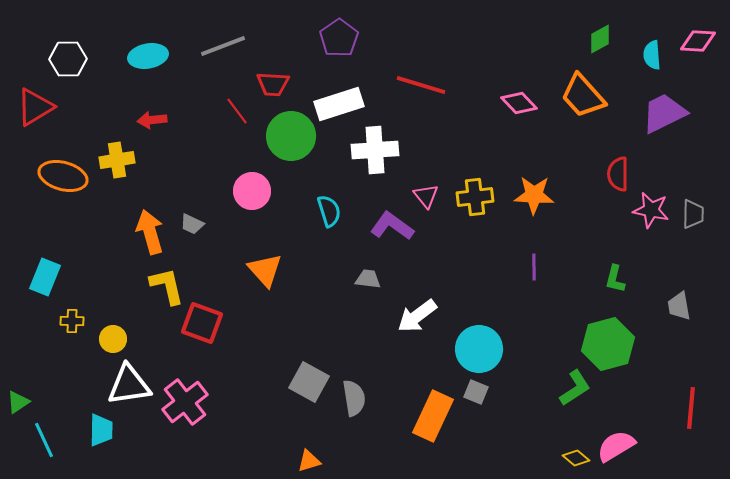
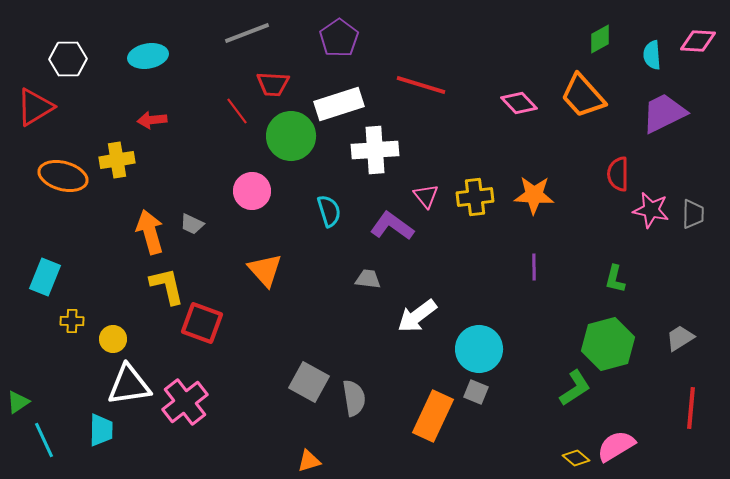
gray line at (223, 46): moved 24 px right, 13 px up
gray trapezoid at (679, 306): moved 1 px right, 32 px down; rotated 68 degrees clockwise
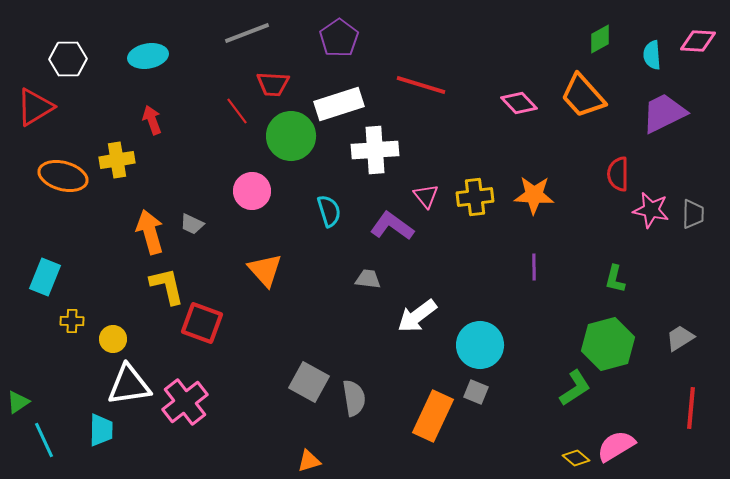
red arrow at (152, 120): rotated 76 degrees clockwise
cyan circle at (479, 349): moved 1 px right, 4 px up
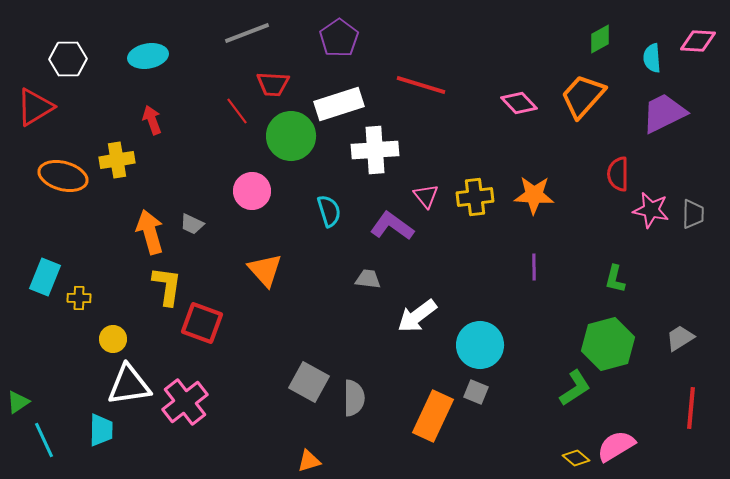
cyan semicircle at (652, 55): moved 3 px down
orange trapezoid at (583, 96): rotated 84 degrees clockwise
yellow L-shape at (167, 286): rotated 21 degrees clockwise
yellow cross at (72, 321): moved 7 px right, 23 px up
gray semicircle at (354, 398): rotated 9 degrees clockwise
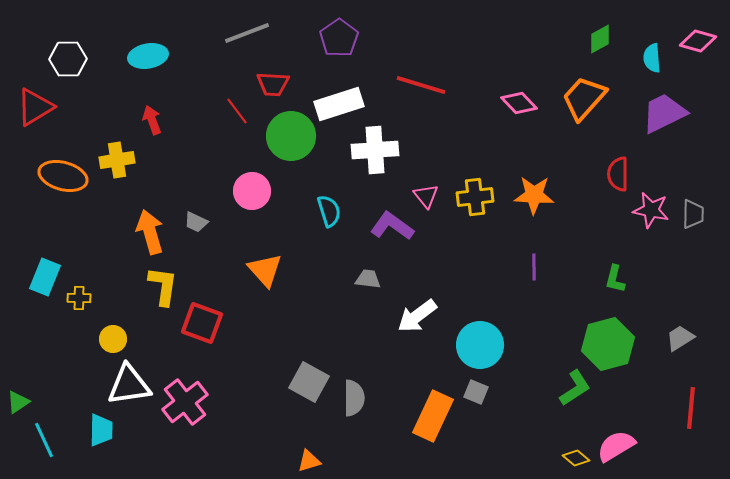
pink diamond at (698, 41): rotated 12 degrees clockwise
orange trapezoid at (583, 96): moved 1 px right, 2 px down
gray trapezoid at (192, 224): moved 4 px right, 2 px up
yellow L-shape at (167, 286): moved 4 px left
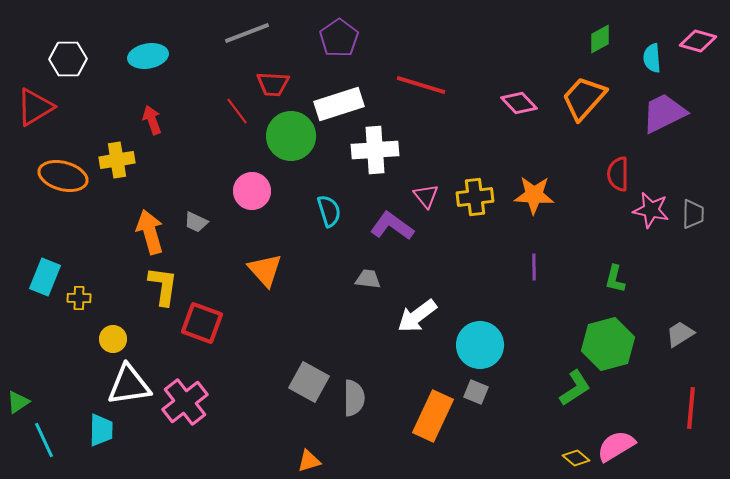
gray trapezoid at (680, 338): moved 4 px up
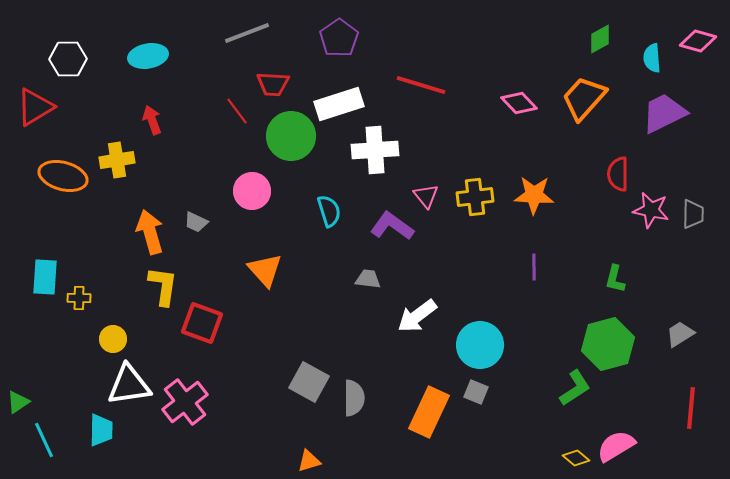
cyan rectangle at (45, 277): rotated 18 degrees counterclockwise
orange rectangle at (433, 416): moved 4 px left, 4 px up
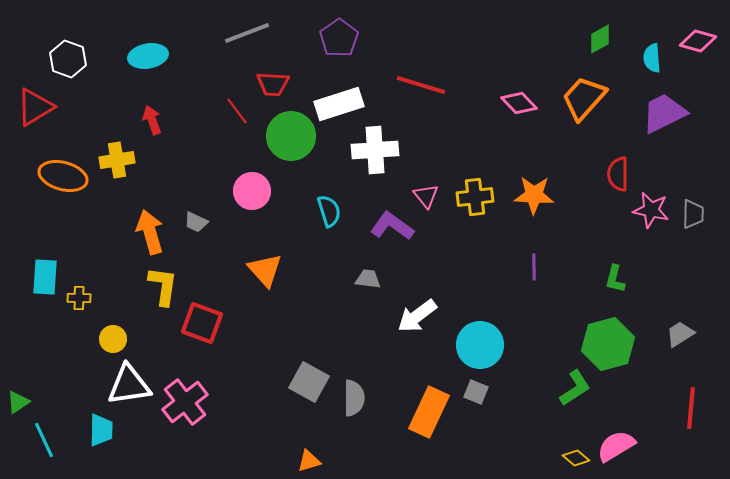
white hexagon at (68, 59): rotated 21 degrees clockwise
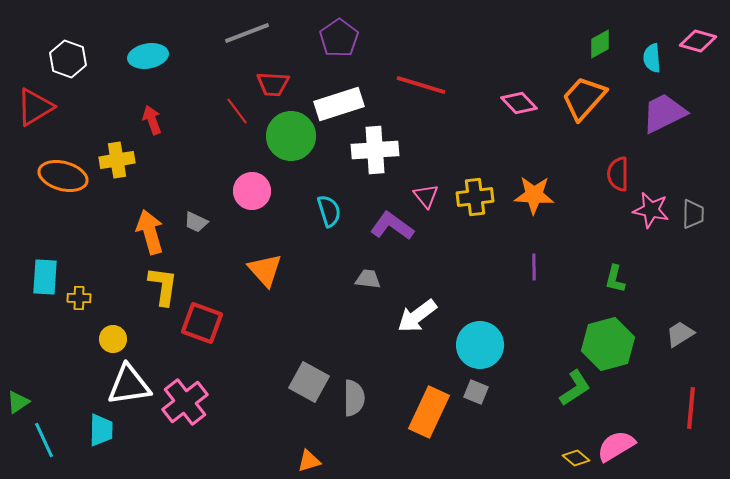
green diamond at (600, 39): moved 5 px down
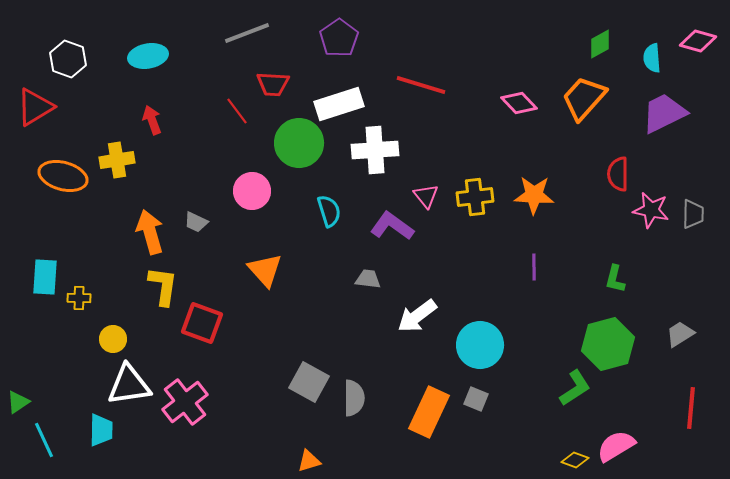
green circle at (291, 136): moved 8 px right, 7 px down
gray square at (476, 392): moved 7 px down
yellow diamond at (576, 458): moved 1 px left, 2 px down; rotated 20 degrees counterclockwise
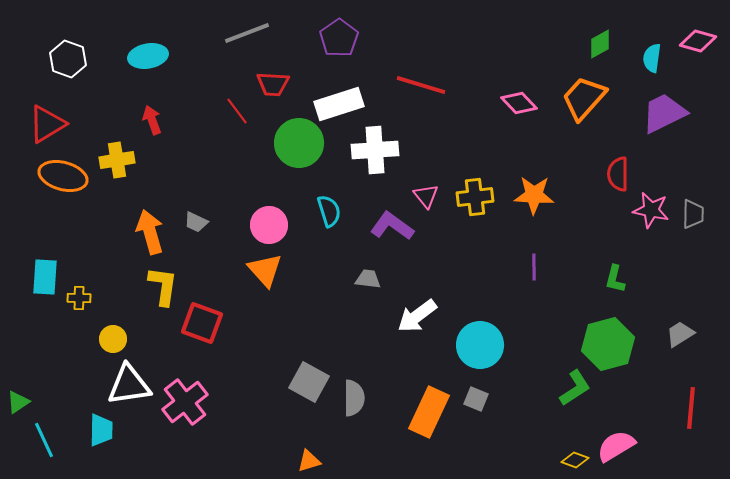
cyan semicircle at (652, 58): rotated 12 degrees clockwise
red triangle at (35, 107): moved 12 px right, 17 px down
pink circle at (252, 191): moved 17 px right, 34 px down
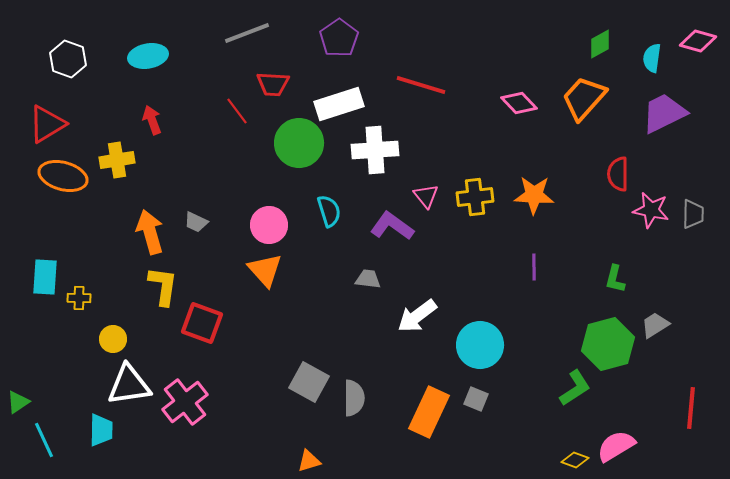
gray trapezoid at (680, 334): moved 25 px left, 9 px up
